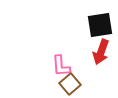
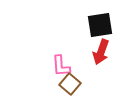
brown square: rotated 10 degrees counterclockwise
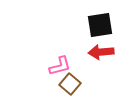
red arrow: rotated 65 degrees clockwise
pink L-shape: moved 1 px left; rotated 100 degrees counterclockwise
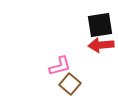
red arrow: moved 7 px up
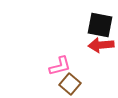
black square: rotated 20 degrees clockwise
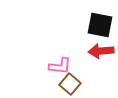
red arrow: moved 6 px down
pink L-shape: rotated 20 degrees clockwise
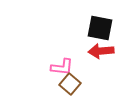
black square: moved 3 px down
pink L-shape: moved 2 px right, 1 px down
